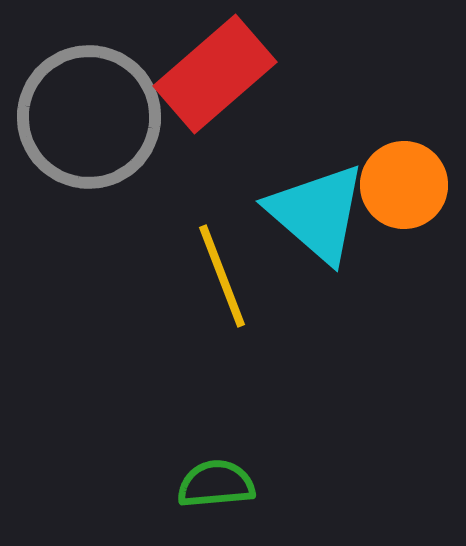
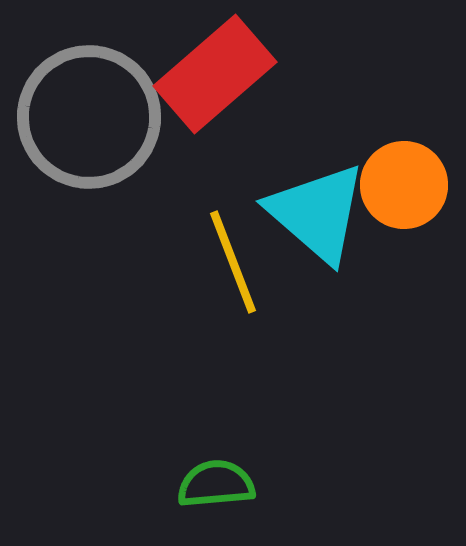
yellow line: moved 11 px right, 14 px up
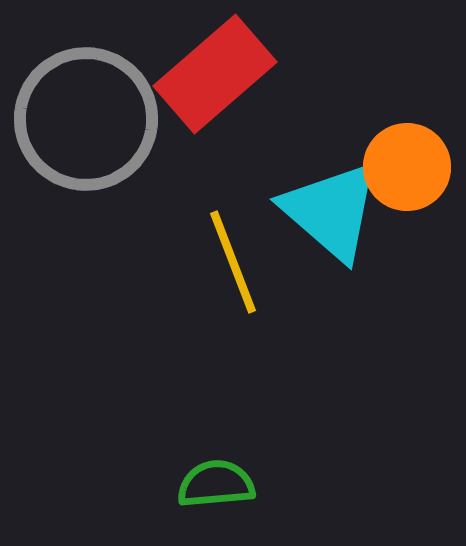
gray circle: moved 3 px left, 2 px down
orange circle: moved 3 px right, 18 px up
cyan triangle: moved 14 px right, 2 px up
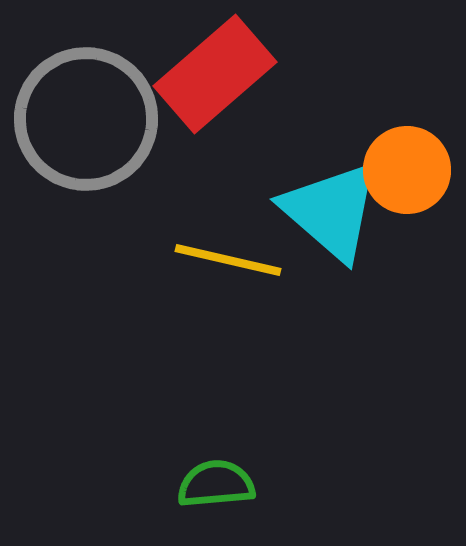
orange circle: moved 3 px down
yellow line: moved 5 px left, 2 px up; rotated 56 degrees counterclockwise
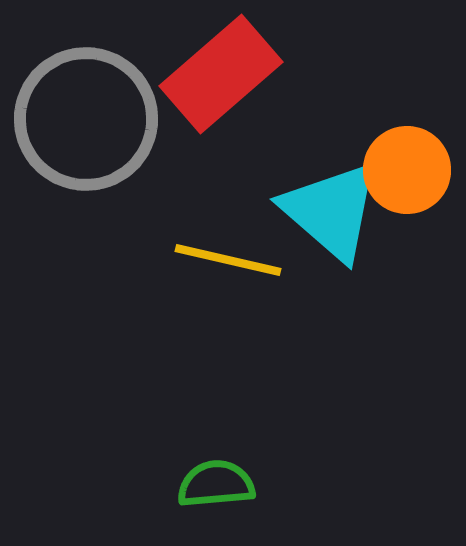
red rectangle: moved 6 px right
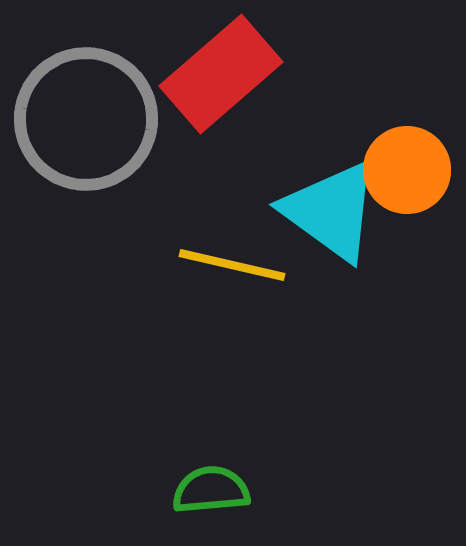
cyan triangle: rotated 5 degrees counterclockwise
yellow line: moved 4 px right, 5 px down
green semicircle: moved 5 px left, 6 px down
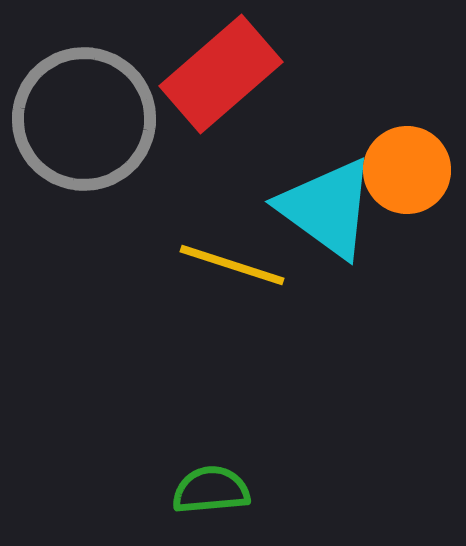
gray circle: moved 2 px left
cyan triangle: moved 4 px left, 3 px up
yellow line: rotated 5 degrees clockwise
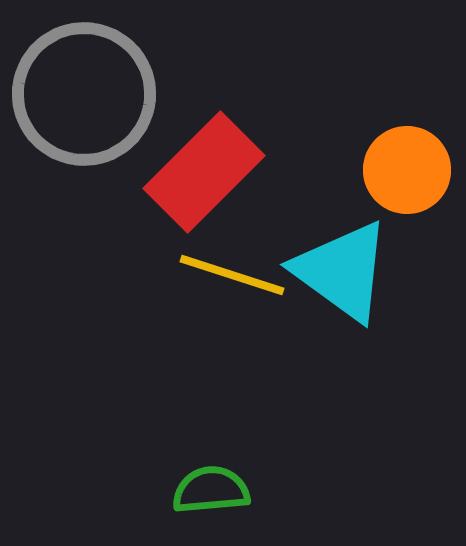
red rectangle: moved 17 px left, 98 px down; rotated 4 degrees counterclockwise
gray circle: moved 25 px up
cyan triangle: moved 15 px right, 63 px down
yellow line: moved 10 px down
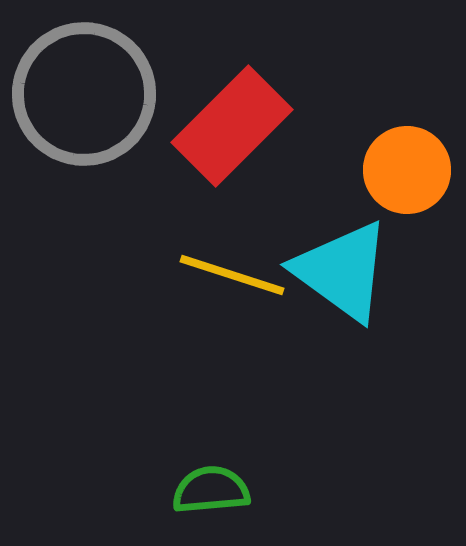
red rectangle: moved 28 px right, 46 px up
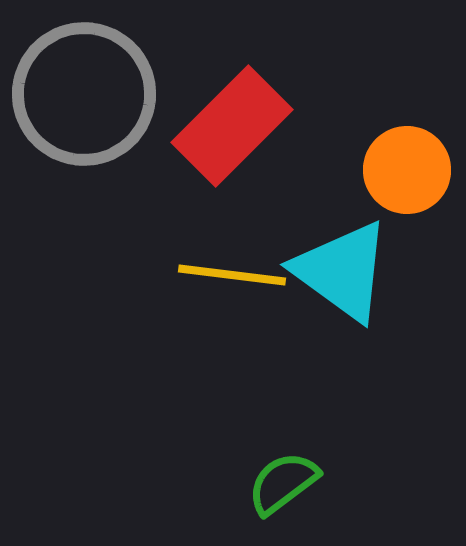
yellow line: rotated 11 degrees counterclockwise
green semicircle: moved 72 px right, 7 px up; rotated 32 degrees counterclockwise
